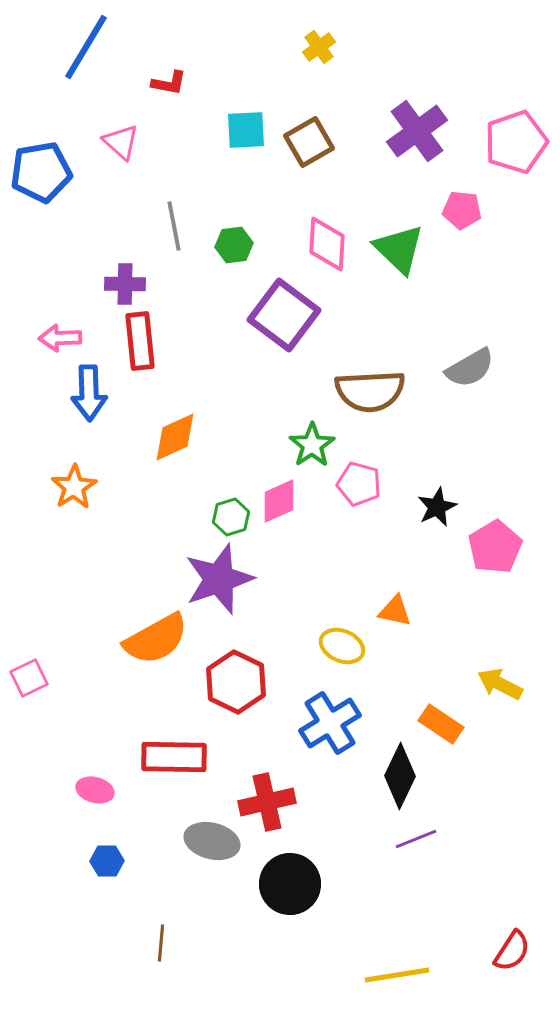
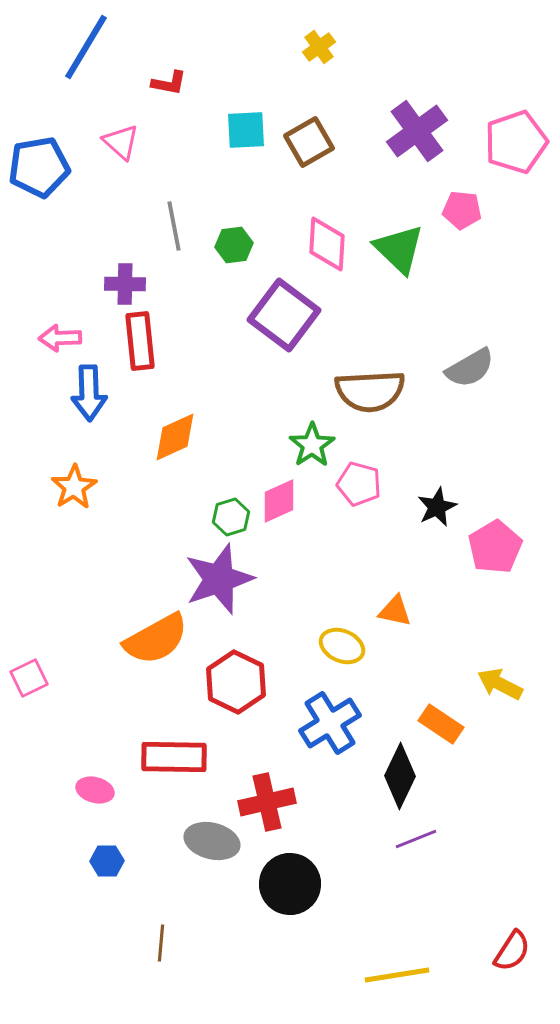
blue pentagon at (41, 172): moved 2 px left, 5 px up
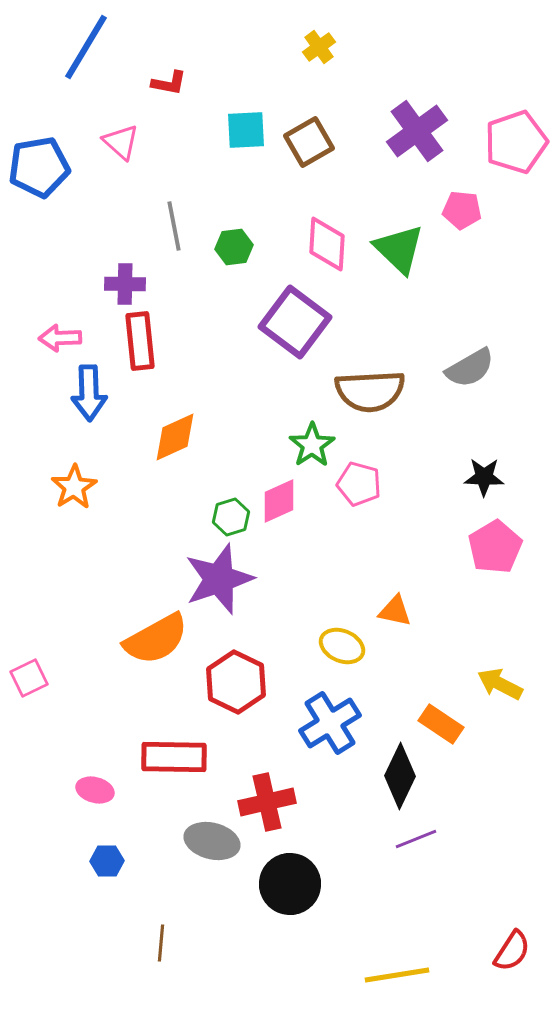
green hexagon at (234, 245): moved 2 px down
purple square at (284, 315): moved 11 px right, 7 px down
black star at (437, 507): moved 47 px right, 30 px up; rotated 27 degrees clockwise
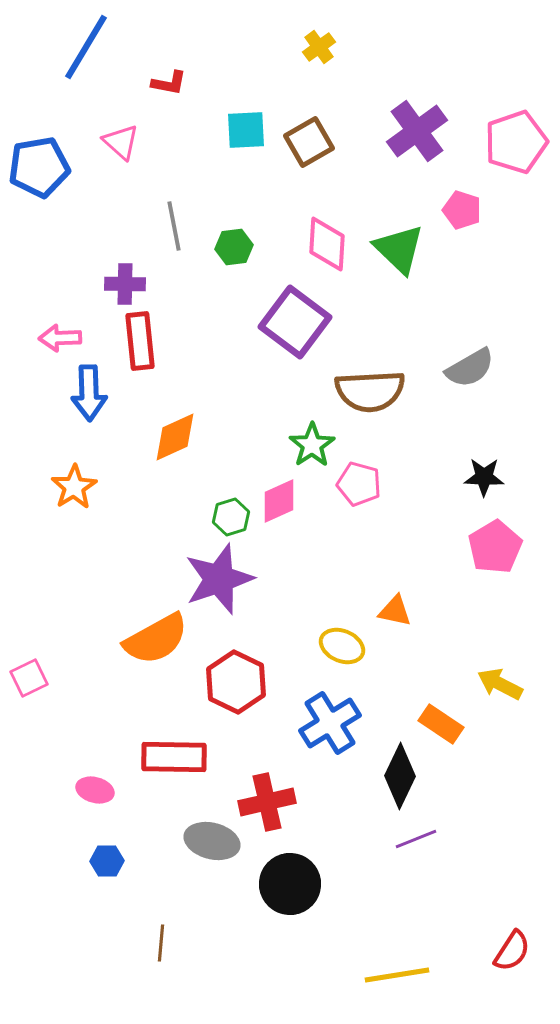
pink pentagon at (462, 210): rotated 12 degrees clockwise
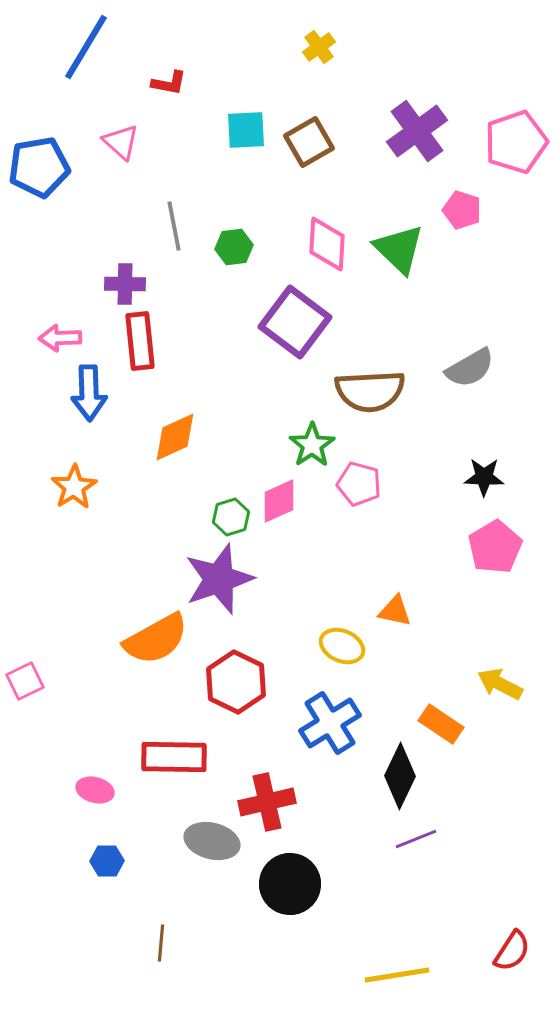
pink square at (29, 678): moved 4 px left, 3 px down
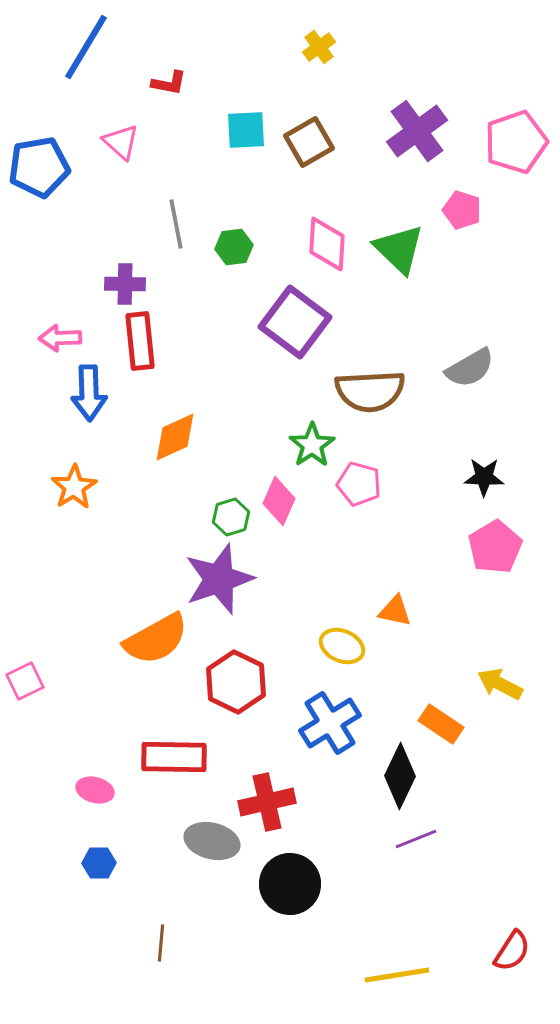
gray line at (174, 226): moved 2 px right, 2 px up
pink diamond at (279, 501): rotated 42 degrees counterclockwise
blue hexagon at (107, 861): moved 8 px left, 2 px down
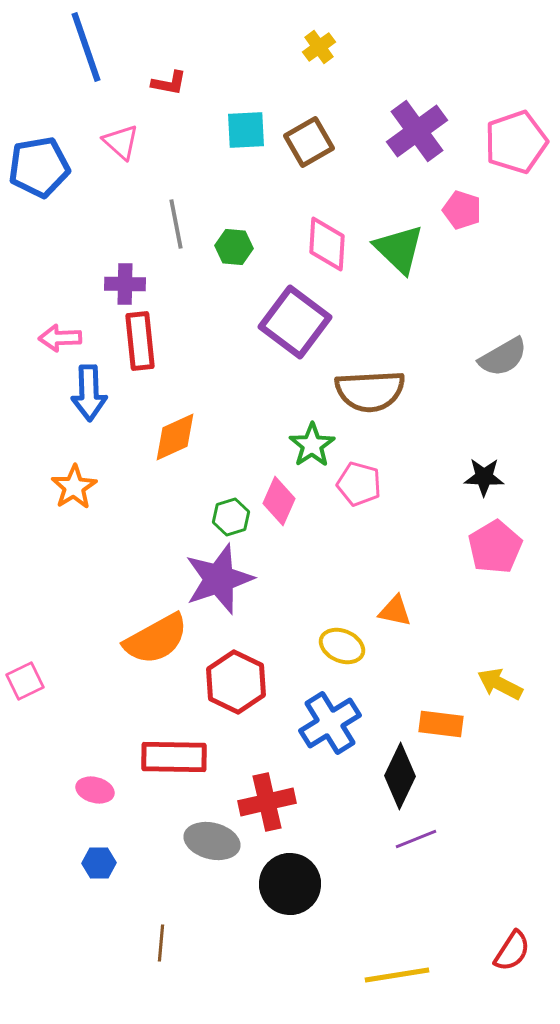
blue line at (86, 47): rotated 50 degrees counterclockwise
green hexagon at (234, 247): rotated 12 degrees clockwise
gray semicircle at (470, 368): moved 33 px right, 11 px up
orange rectangle at (441, 724): rotated 27 degrees counterclockwise
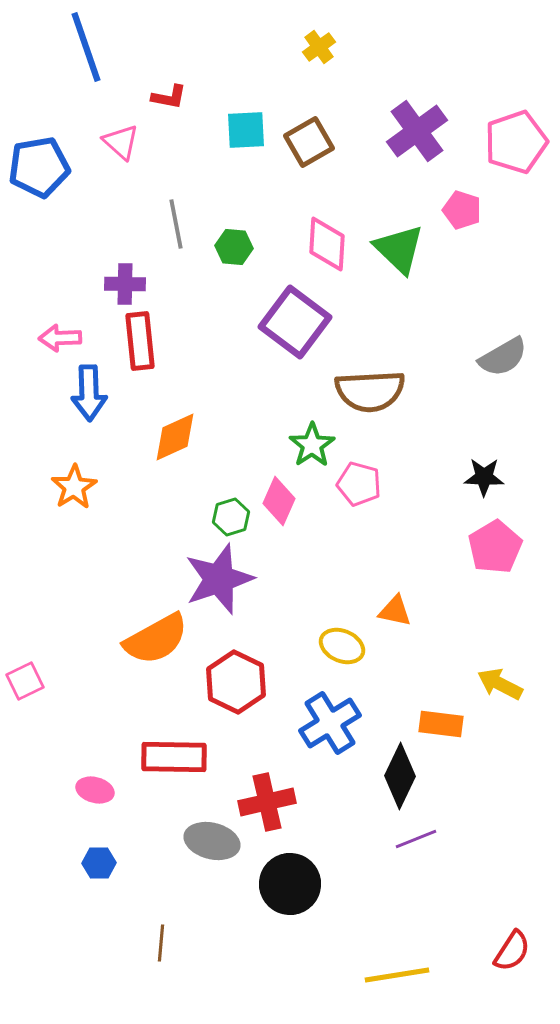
red L-shape at (169, 83): moved 14 px down
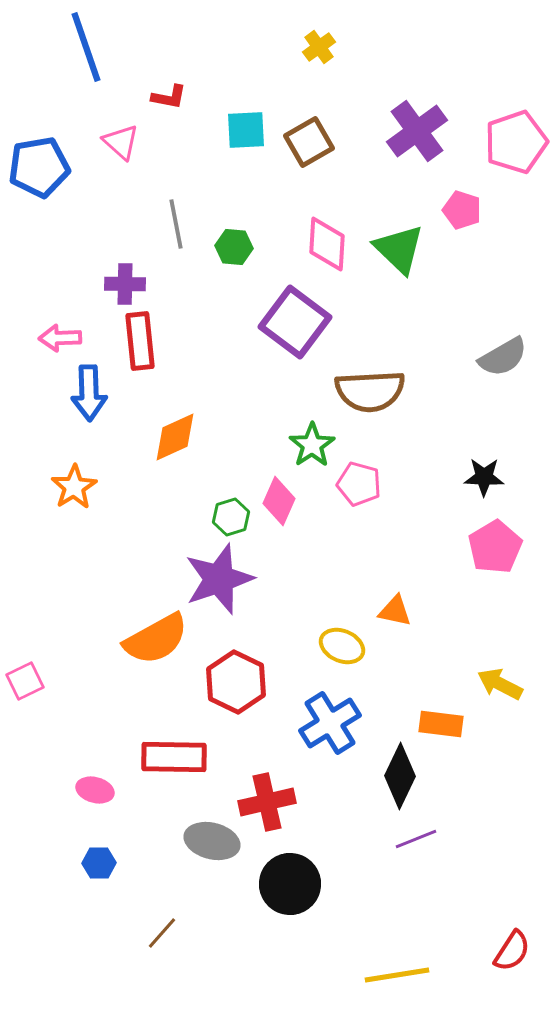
brown line at (161, 943): moved 1 px right, 10 px up; rotated 36 degrees clockwise
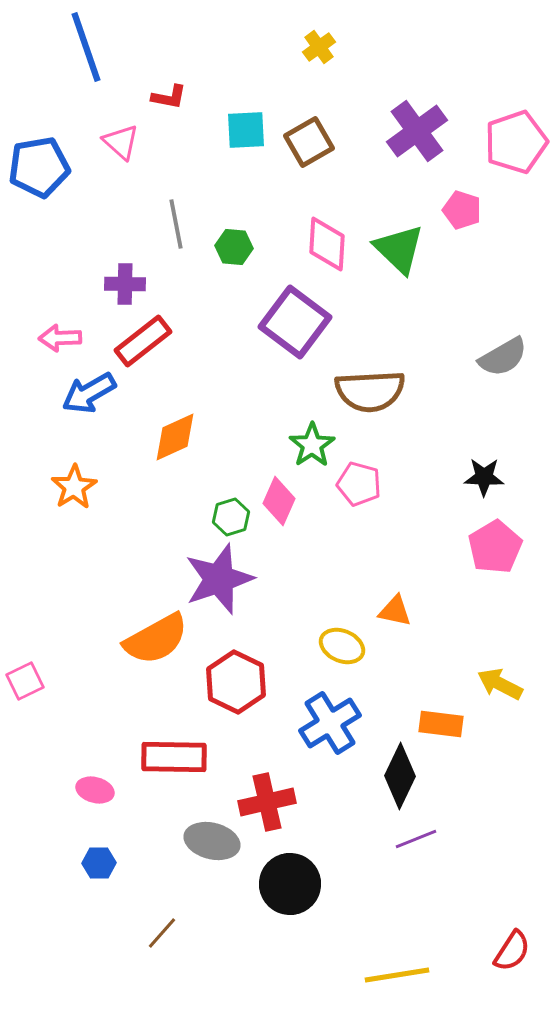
red rectangle at (140, 341): moved 3 px right; rotated 58 degrees clockwise
blue arrow at (89, 393): rotated 62 degrees clockwise
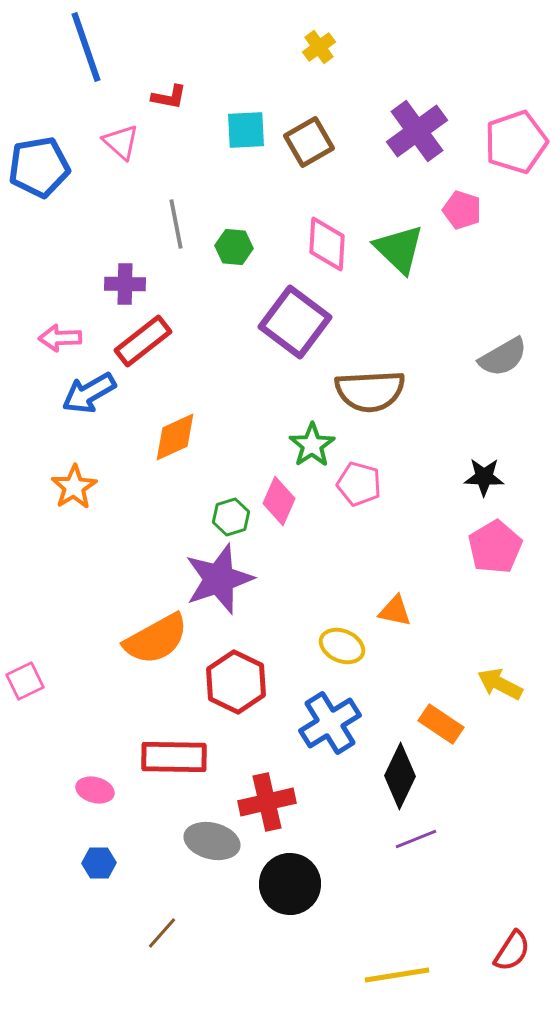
orange rectangle at (441, 724): rotated 27 degrees clockwise
